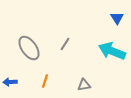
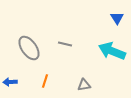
gray line: rotated 72 degrees clockwise
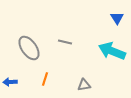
gray line: moved 2 px up
orange line: moved 2 px up
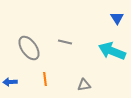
orange line: rotated 24 degrees counterclockwise
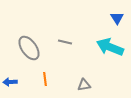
cyan arrow: moved 2 px left, 4 px up
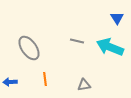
gray line: moved 12 px right, 1 px up
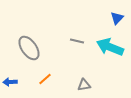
blue triangle: rotated 16 degrees clockwise
orange line: rotated 56 degrees clockwise
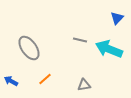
gray line: moved 3 px right, 1 px up
cyan arrow: moved 1 px left, 2 px down
blue arrow: moved 1 px right, 1 px up; rotated 32 degrees clockwise
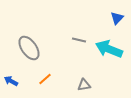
gray line: moved 1 px left
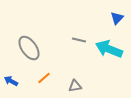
orange line: moved 1 px left, 1 px up
gray triangle: moved 9 px left, 1 px down
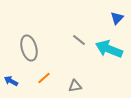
gray line: rotated 24 degrees clockwise
gray ellipse: rotated 20 degrees clockwise
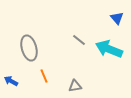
blue triangle: rotated 24 degrees counterclockwise
orange line: moved 2 px up; rotated 72 degrees counterclockwise
